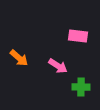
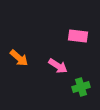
green cross: rotated 18 degrees counterclockwise
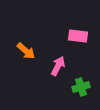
orange arrow: moved 7 px right, 7 px up
pink arrow: rotated 96 degrees counterclockwise
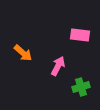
pink rectangle: moved 2 px right, 1 px up
orange arrow: moved 3 px left, 2 px down
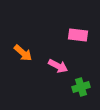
pink rectangle: moved 2 px left
pink arrow: rotated 90 degrees clockwise
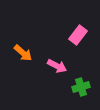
pink rectangle: rotated 60 degrees counterclockwise
pink arrow: moved 1 px left
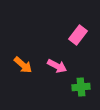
orange arrow: moved 12 px down
green cross: rotated 12 degrees clockwise
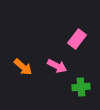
pink rectangle: moved 1 px left, 4 px down
orange arrow: moved 2 px down
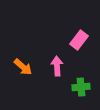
pink rectangle: moved 2 px right, 1 px down
pink arrow: rotated 120 degrees counterclockwise
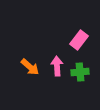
orange arrow: moved 7 px right
green cross: moved 1 px left, 15 px up
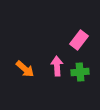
orange arrow: moved 5 px left, 2 px down
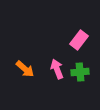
pink arrow: moved 3 px down; rotated 18 degrees counterclockwise
